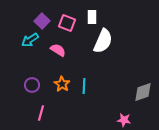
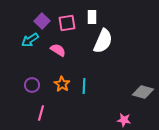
pink square: rotated 30 degrees counterclockwise
gray diamond: rotated 35 degrees clockwise
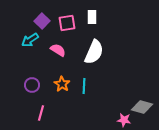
white semicircle: moved 9 px left, 11 px down
gray diamond: moved 1 px left, 15 px down
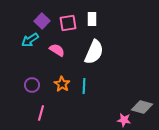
white rectangle: moved 2 px down
pink square: moved 1 px right
pink semicircle: moved 1 px left
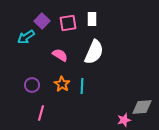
cyan arrow: moved 4 px left, 3 px up
pink semicircle: moved 3 px right, 5 px down
cyan line: moved 2 px left
gray diamond: rotated 20 degrees counterclockwise
pink star: rotated 24 degrees counterclockwise
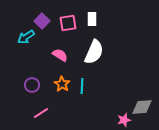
pink line: rotated 42 degrees clockwise
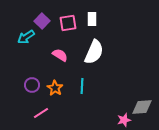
orange star: moved 7 px left, 4 px down
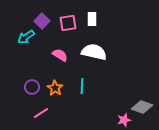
white semicircle: rotated 100 degrees counterclockwise
purple circle: moved 2 px down
gray diamond: rotated 25 degrees clockwise
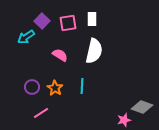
white semicircle: moved 1 px up; rotated 90 degrees clockwise
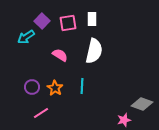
gray diamond: moved 3 px up
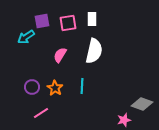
purple square: rotated 35 degrees clockwise
pink semicircle: rotated 91 degrees counterclockwise
